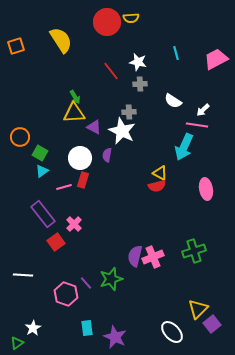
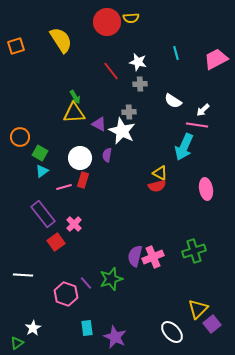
purple triangle at (94, 127): moved 5 px right, 3 px up
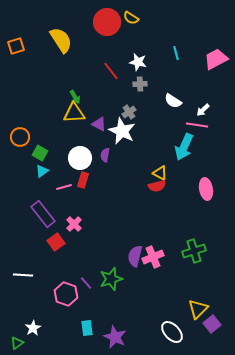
yellow semicircle at (131, 18): rotated 35 degrees clockwise
gray cross at (129, 112): rotated 32 degrees counterclockwise
purple semicircle at (107, 155): moved 2 px left
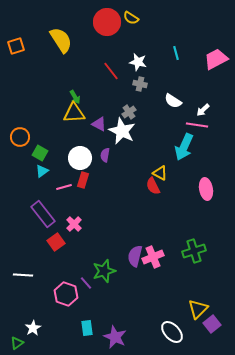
gray cross at (140, 84): rotated 16 degrees clockwise
red semicircle at (157, 186): moved 4 px left; rotated 78 degrees clockwise
green star at (111, 279): moved 7 px left, 8 px up
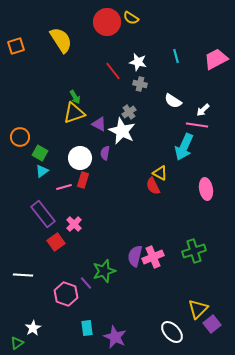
cyan line at (176, 53): moved 3 px down
red line at (111, 71): moved 2 px right
yellow triangle at (74, 113): rotated 15 degrees counterclockwise
purple semicircle at (105, 155): moved 2 px up
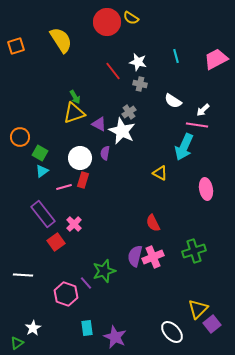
red semicircle at (153, 186): moved 37 px down
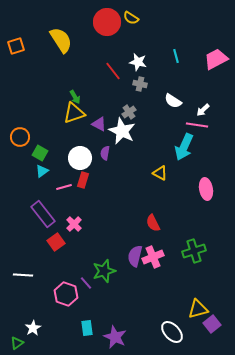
yellow triangle at (198, 309): rotated 30 degrees clockwise
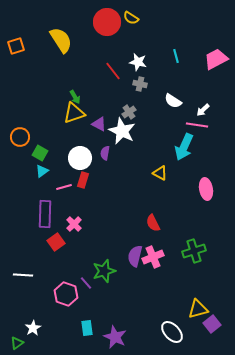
purple rectangle at (43, 214): moved 2 px right; rotated 40 degrees clockwise
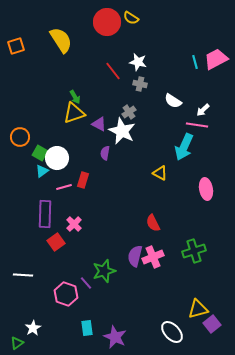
cyan line at (176, 56): moved 19 px right, 6 px down
white circle at (80, 158): moved 23 px left
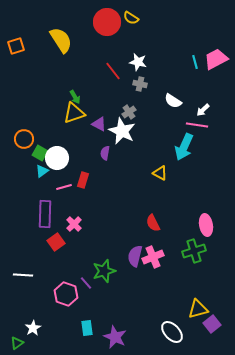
orange circle at (20, 137): moved 4 px right, 2 px down
pink ellipse at (206, 189): moved 36 px down
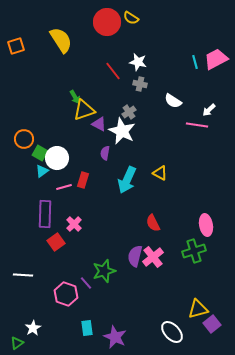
white arrow at (203, 110): moved 6 px right
yellow triangle at (74, 113): moved 10 px right, 3 px up
cyan arrow at (184, 147): moved 57 px left, 33 px down
pink cross at (153, 257): rotated 15 degrees counterclockwise
